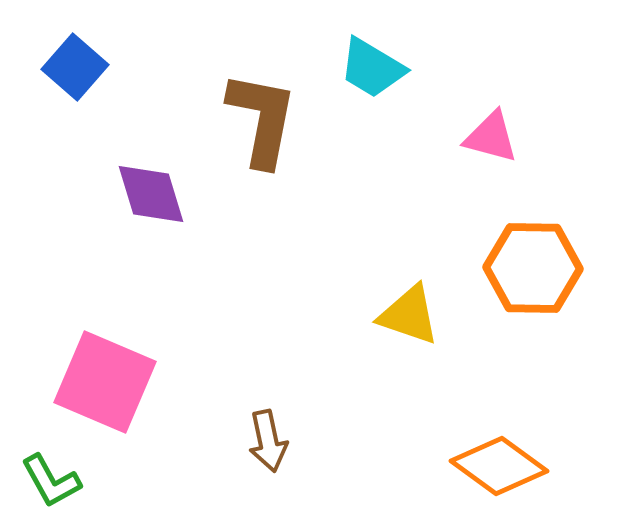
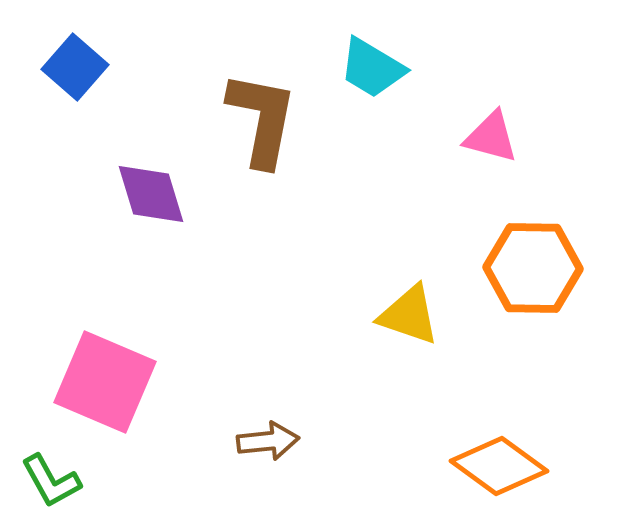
brown arrow: rotated 84 degrees counterclockwise
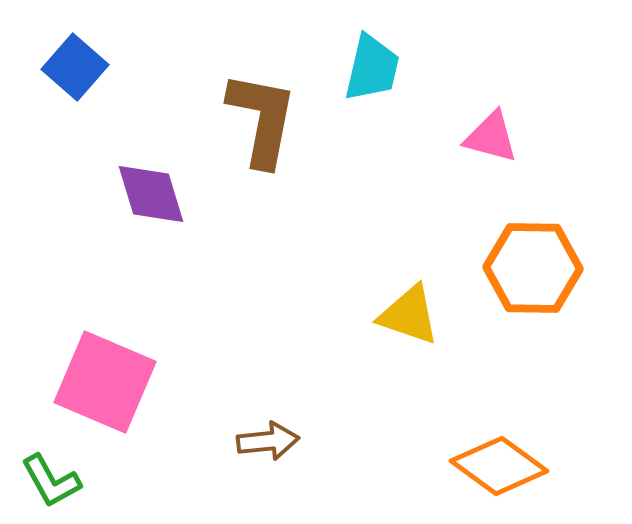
cyan trapezoid: rotated 108 degrees counterclockwise
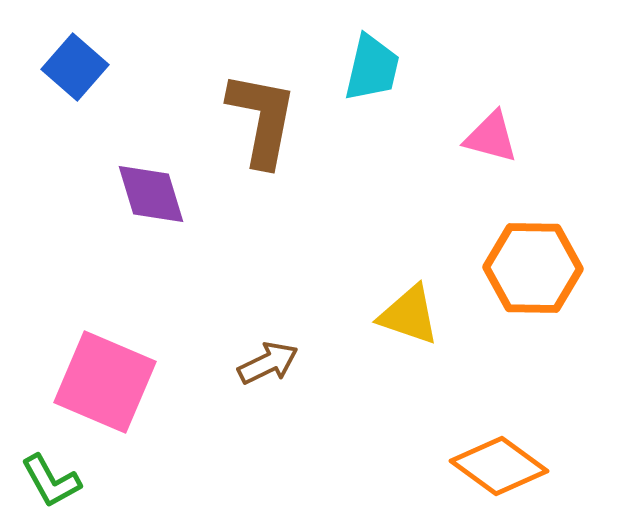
brown arrow: moved 78 px up; rotated 20 degrees counterclockwise
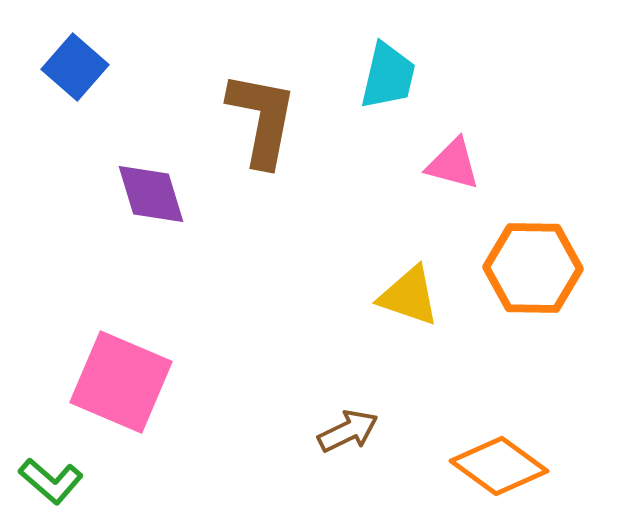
cyan trapezoid: moved 16 px right, 8 px down
pink triangle: moved 38 px left, 27 px down
yellow triangle: moved 19 px up
brown arrow: moved 80 px right, 68 px down
pink square: moved 16 px right
green L-shape: rotated 20 degrees counterclockwise
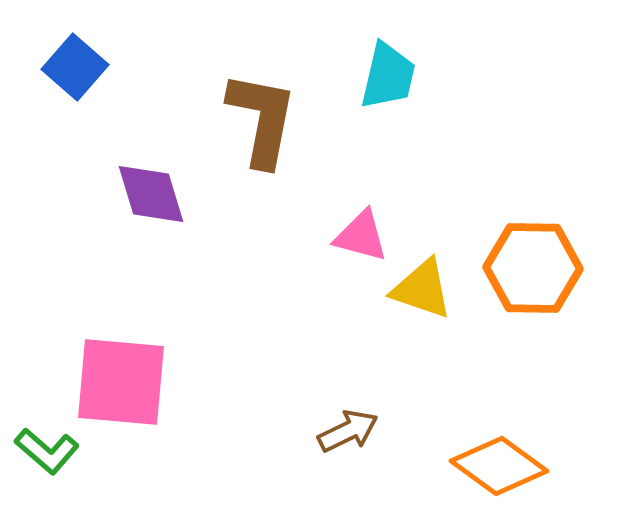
pink triangle: moved 92 px left, 72 px down
yellow triangle: moved 13 px right, 7 px up
pink square: rotated 18 degrees counterclockwise
green L-shape: moved 4 px left, 30 px up
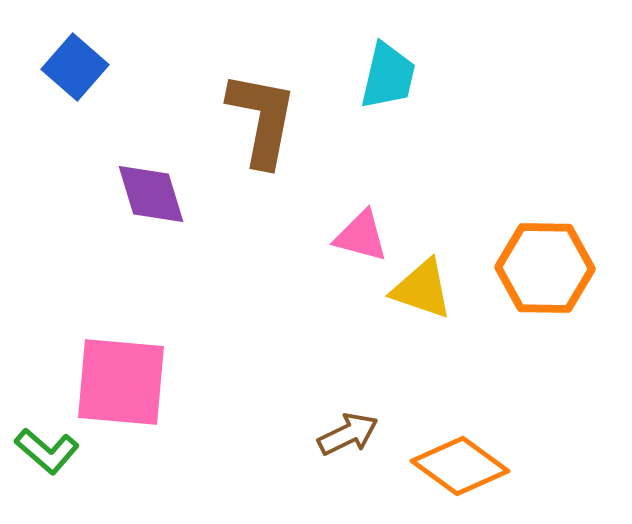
orange hexagon: moved 12 px right
brown arrow: moved 3 px down
orange diamond: moved 39 px left
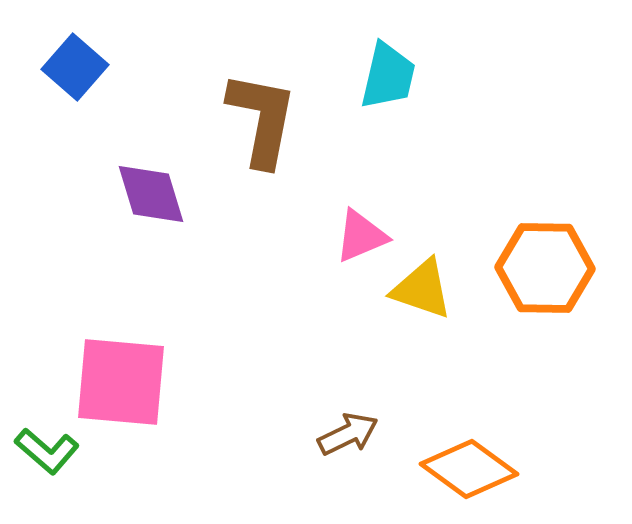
pink triangle: rotated 38 degrees counterclockwise
orange diamond: moved 9 px right, 3 px down
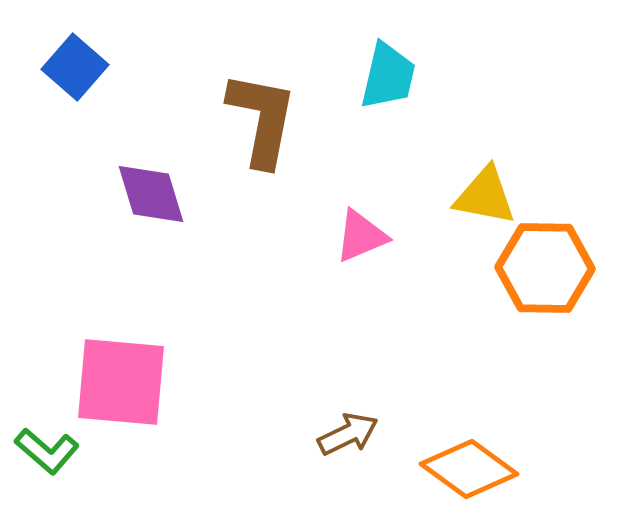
yellow triangle: moved 63 px right, 93 px up; rotated 8 degrees counterclockwise
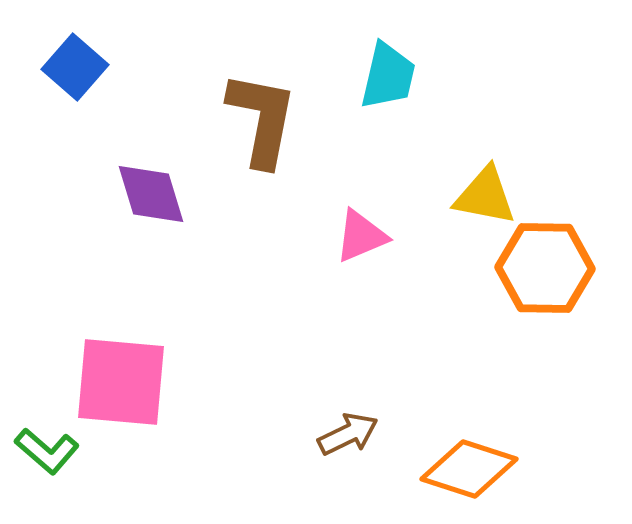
orange diamond: rotated 18 degrees counterclockwise
